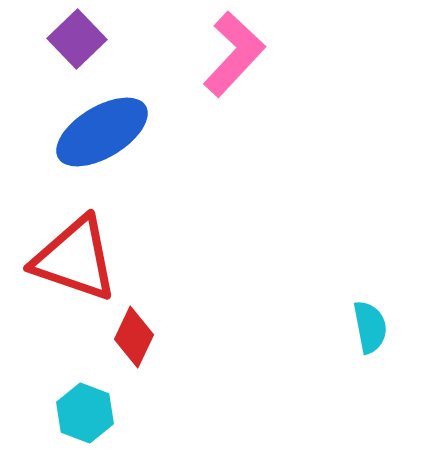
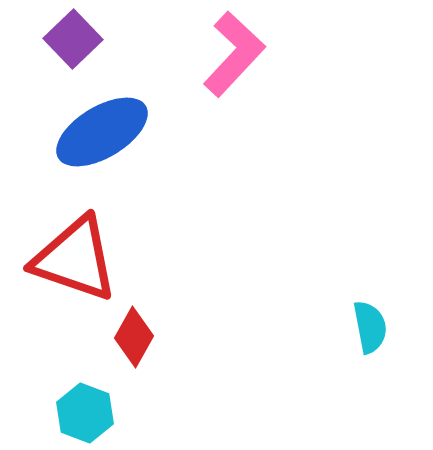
purple square: moved 4 px left
red diamond: rotated 4 degrees clockwise
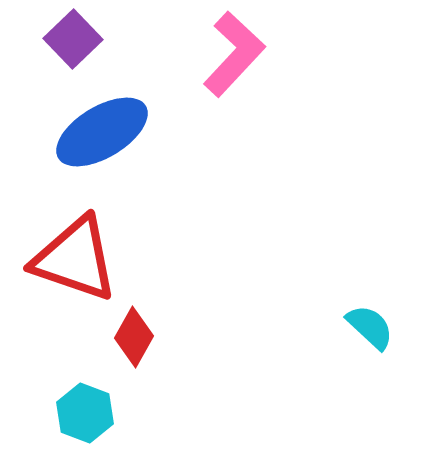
cyan semicircle: rotated 36 degrees counterclockwise
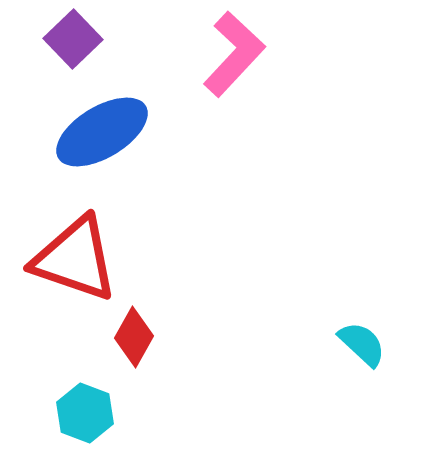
cyan semicircle: moved 8 px left, 17 px down
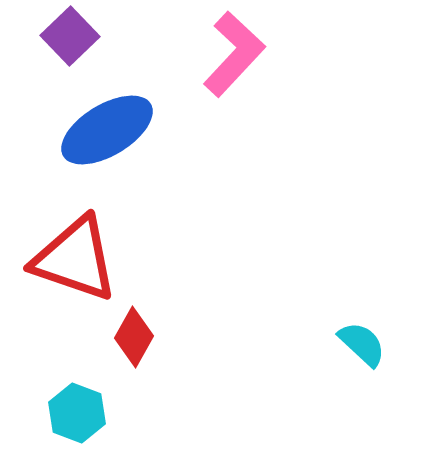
purple square: moved 3 px left, 3 px up
blue ellipse: moved 5 px right, 2 px up
cyan hexagon: moved 8 px left
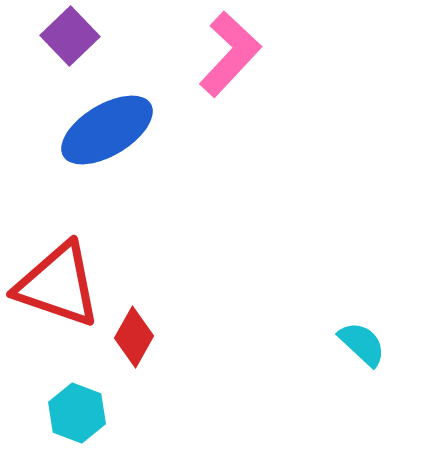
pink L-shape: moved 4 px left
red triangle: moved 17 px left, 26 px down
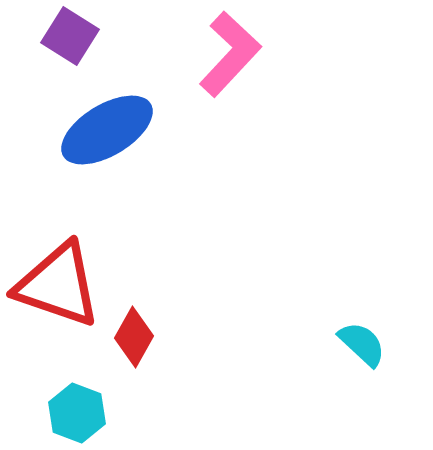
purple square: rotated 14 degrees counterclockwise
